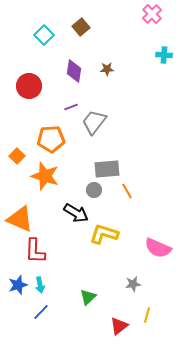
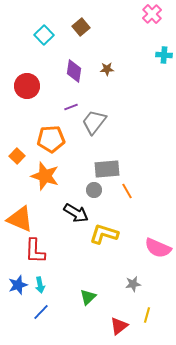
red circle: moved 2 px left
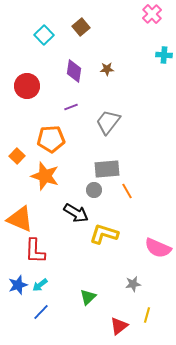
gray trapezoid: moved 14 px right
cyan arrow: rotated 63 degrees clockwise
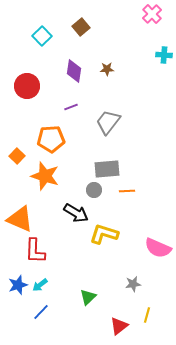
cyan square: moved 2 px left, 1 px down
orange line: rotated 63 degrees counterclockwise
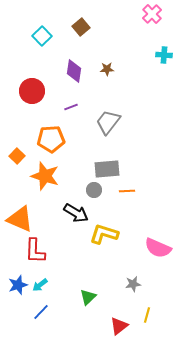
red circle: moved 5 px right, 5 px down
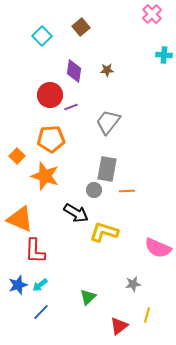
brown star: moved 1 px down
red circle: moved 18 px right, 4 px down
gray rectangle: rotated 75 degrees counterclockwise
yellow L-shape: moved 2 px up
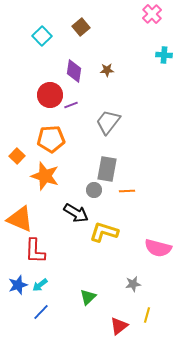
purple line: moved 2 px up
pink semicircle: rotated 8 degrees counterclockwise
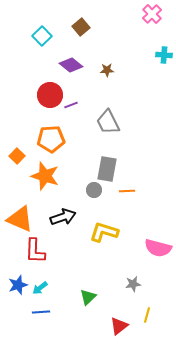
purple diamond: moved 3 px left, 6 px up; rotated 60 degrees counterclockwise
gray trapezoid: rotated 64 degrees counterclockwise
black arrow: moved 13 px left, 4 px down; rotated 50 degrees counterclockwise
cyan arrow: moved 3 px down
blue line: rotated 42 degrees clockwise
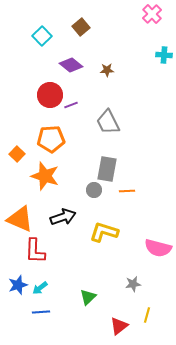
orange square: moved 2 px up
